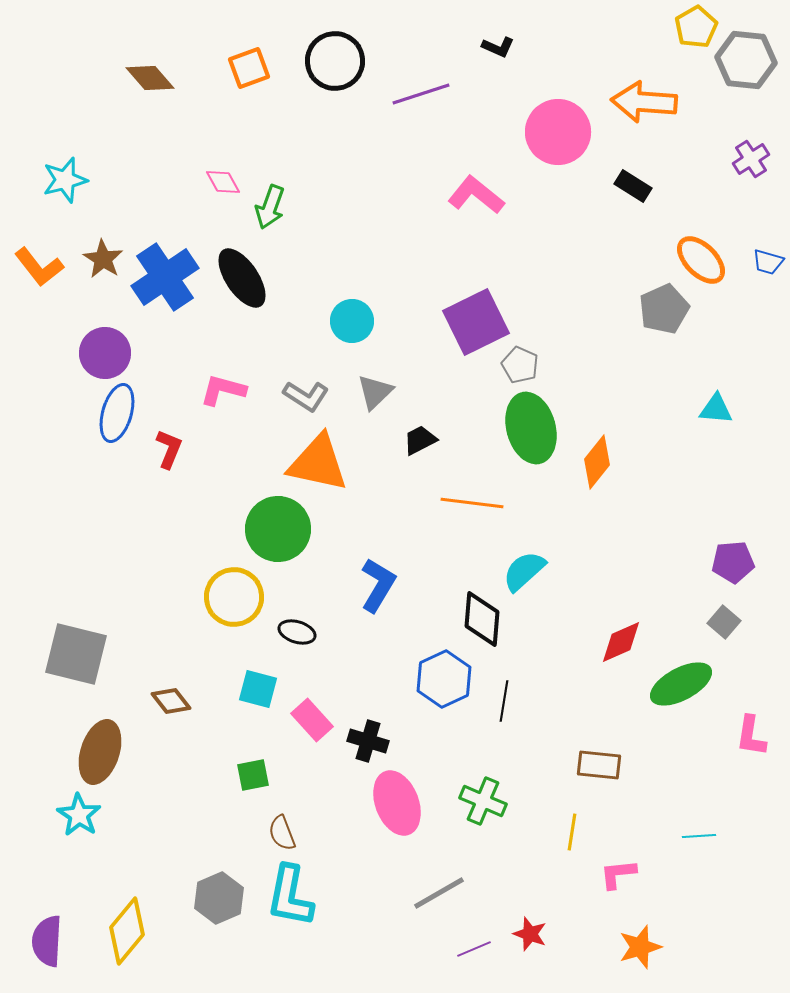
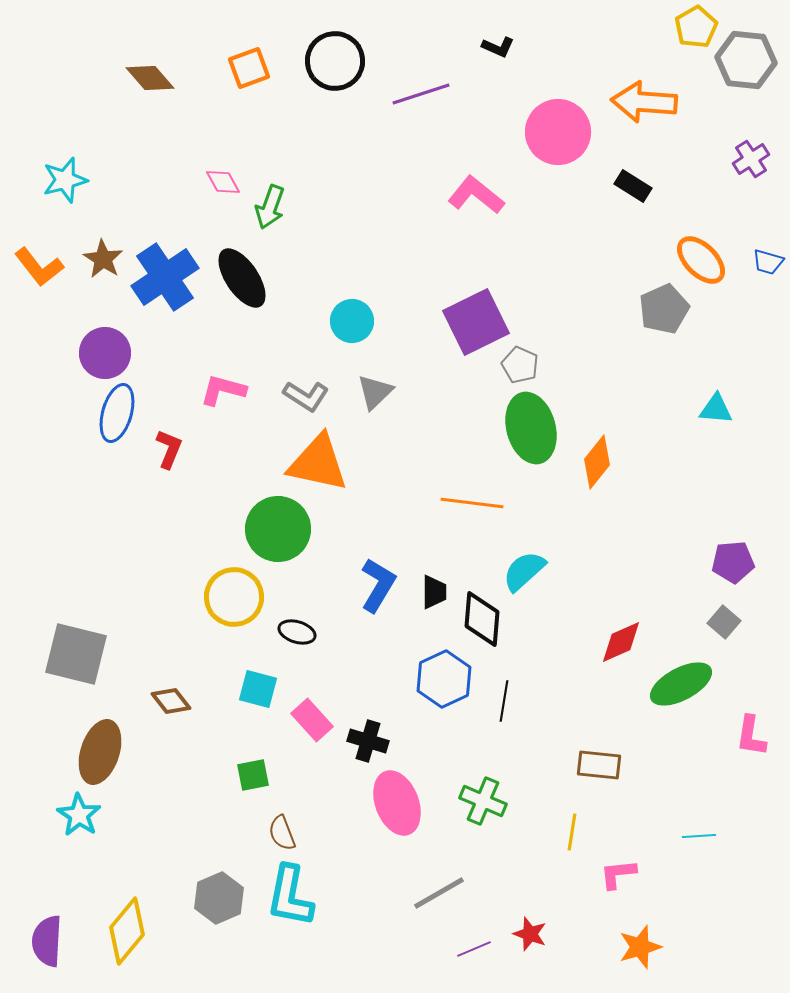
black trapezoid at (420, 440): moved 14 px right, 152 px down; rotated 117 degrees clockwise
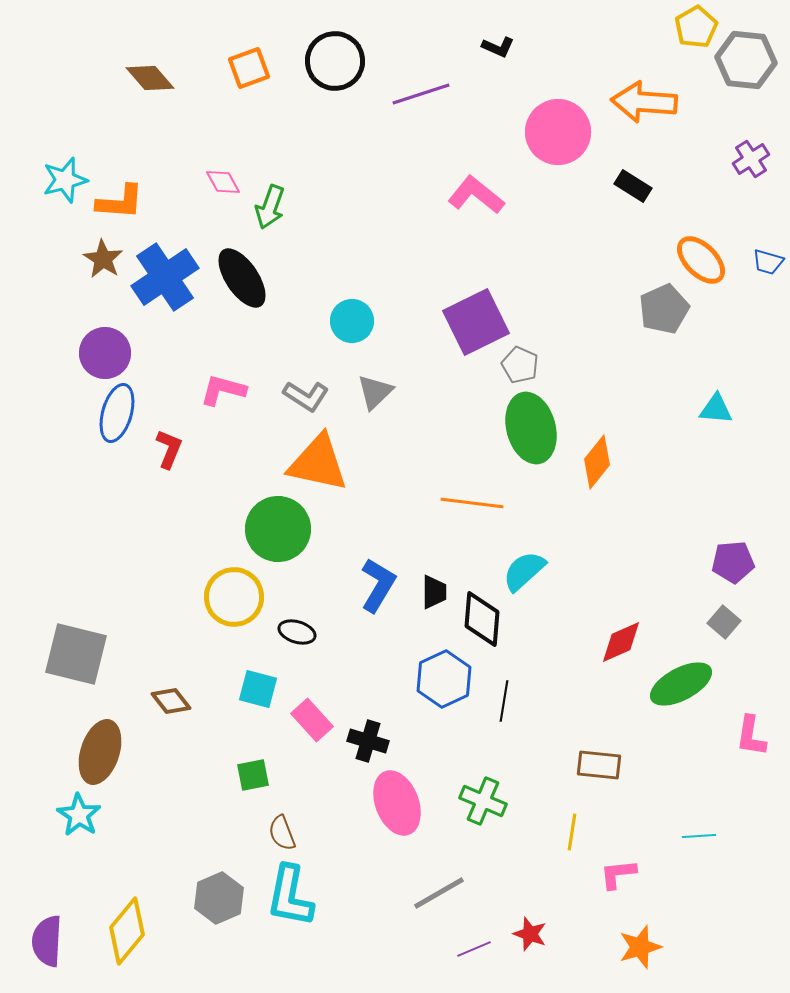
orange L-shape at (39, 267): moved 81 px right, 65 px up; rotated 48 degrees counterclockwise
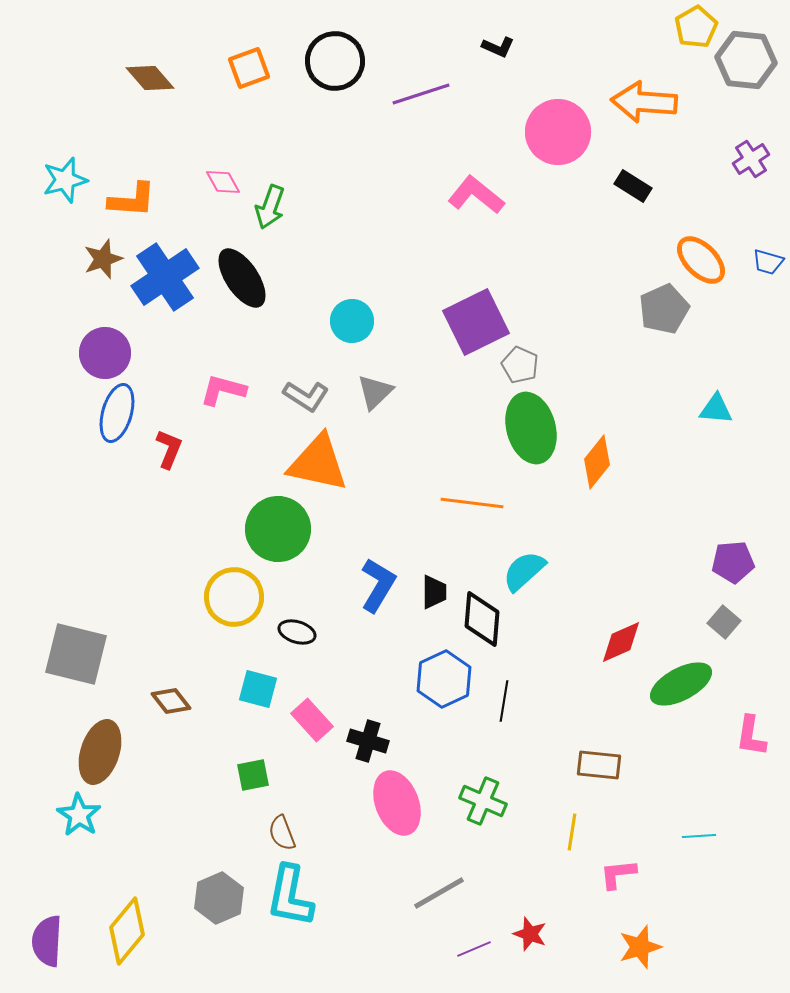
orange L-shape at (120, 202): moved 12 px right, 2 px up
brown star at (103, 259): rotated 21 degrees clockwise
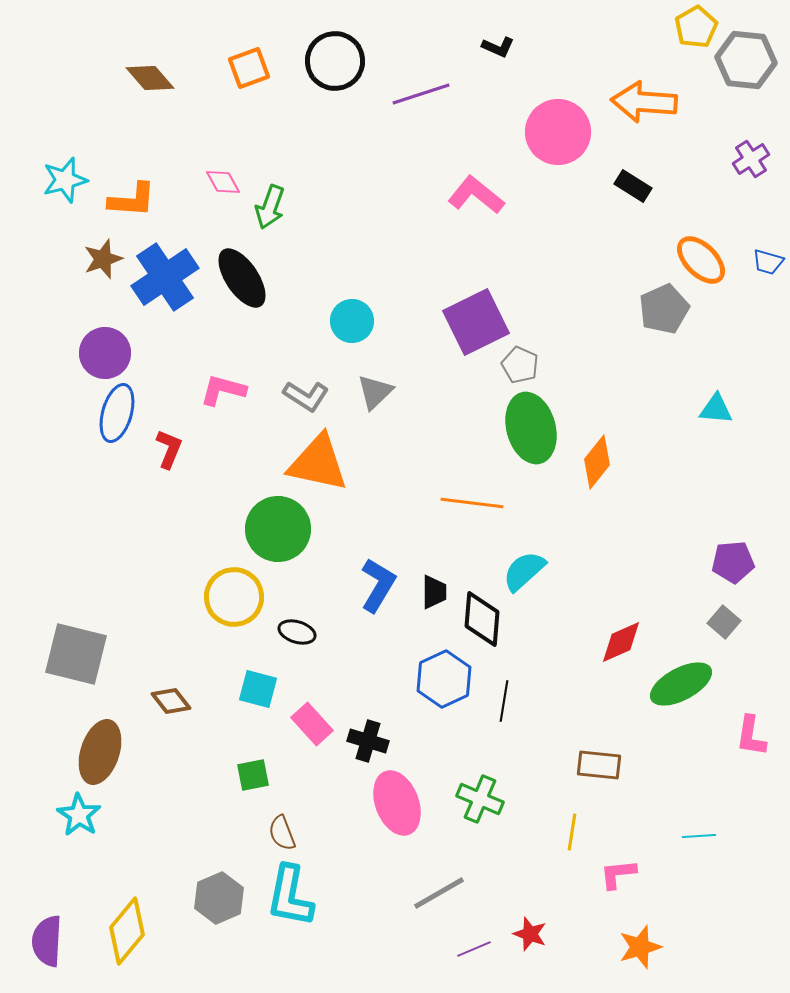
pink rectangle at (312, 720): moved 4 px down
green cross at (483, 801): moved 3 px left, 2 px up
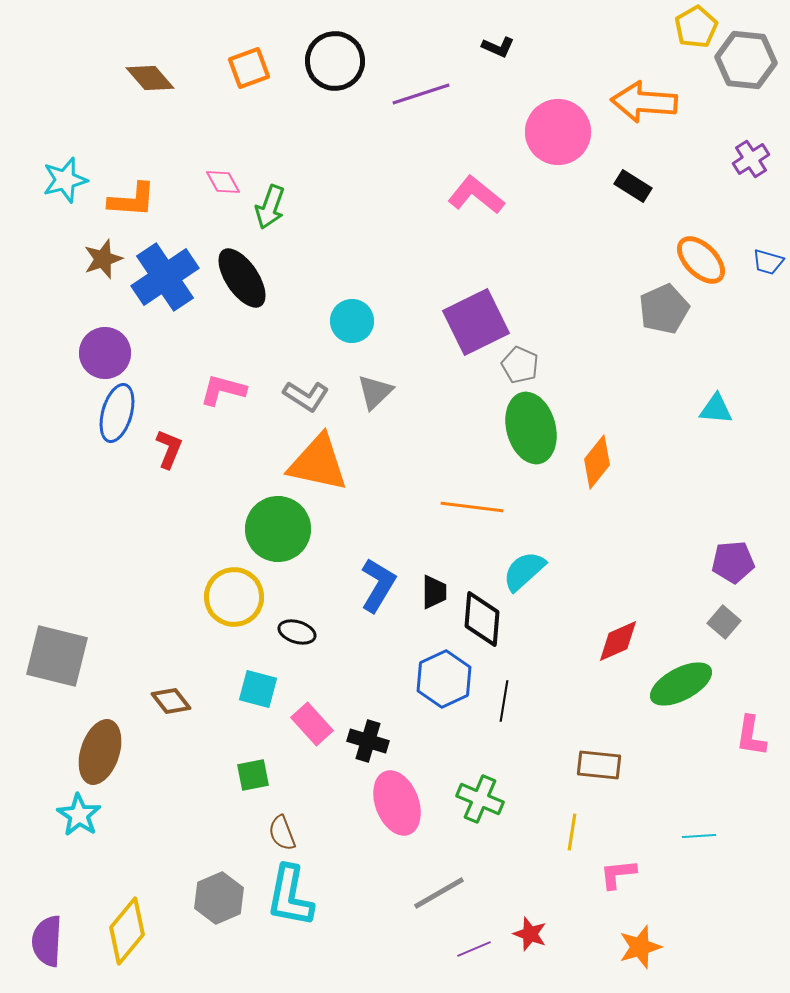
orange line at (472, 503): moved 4 px down
red diamond at (621, 642): moved 3 px left, 1 px up
gray square at (76, 654): moved 19 px left, 2 px down
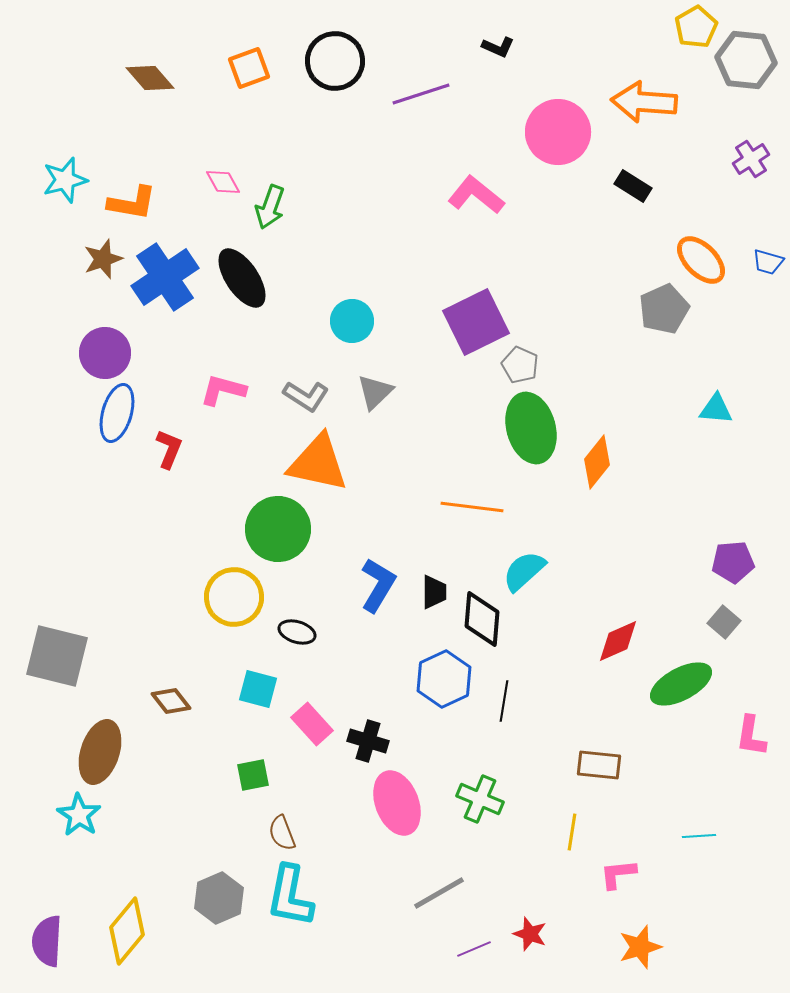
orange L-shape at (132, 200): moved 3 px down; rotated 6 degrees clockwise
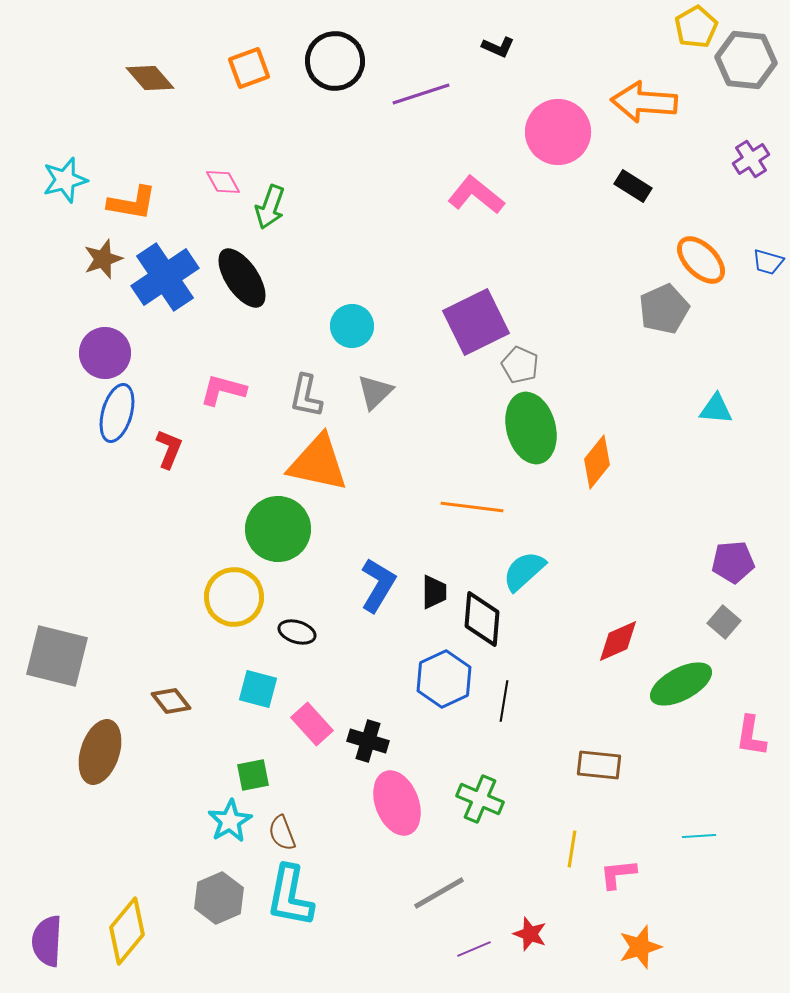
cyan circle at (352, 321): moved 5 px down
gray L-shape at (306, 396): rotated 69 degrees clockwise
cyan star at (79, 815): moved 151 px right, 6 px down; rotated 9 degrees clockwise
yellow line at (572, 832): moved 17 px down
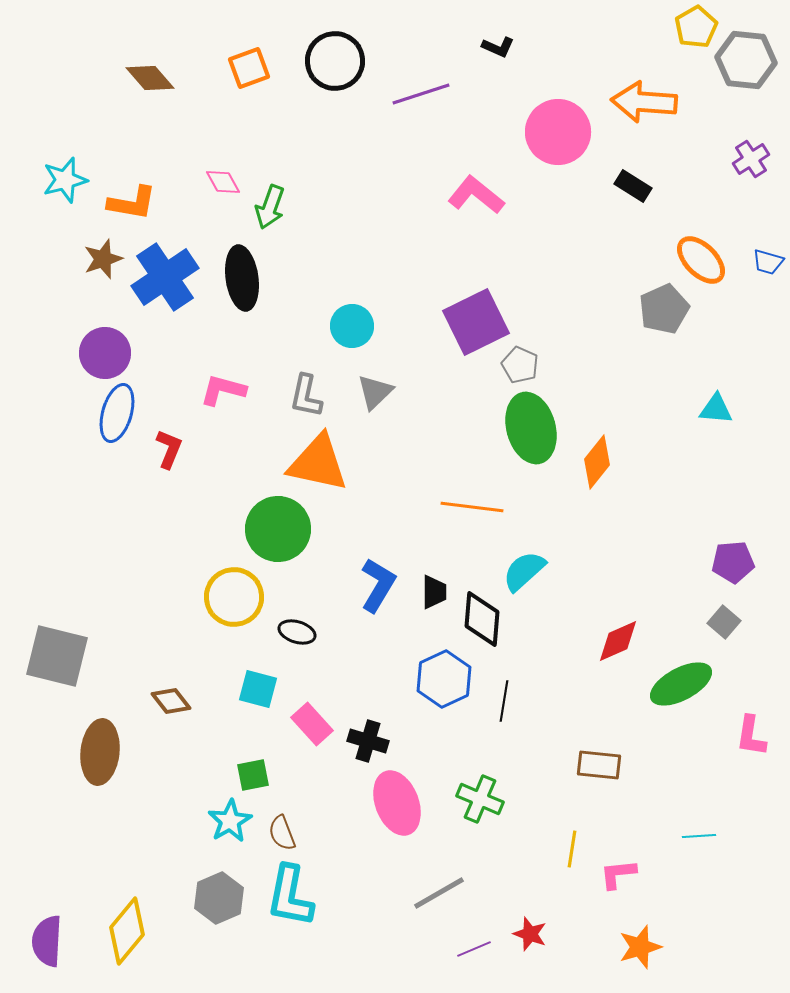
black ellipse at (242, 278): rotated 26 degrees clockwise
brown ellipse at (100, 752): rotated 12 degrees counterclockwise
